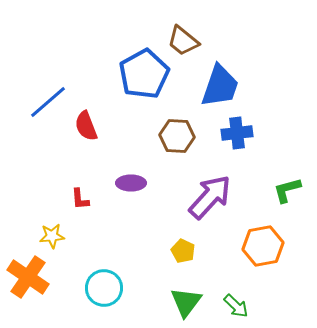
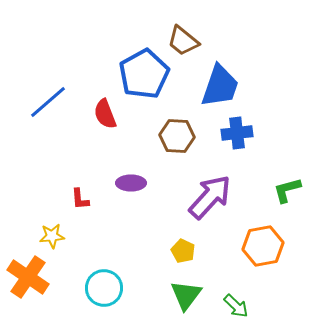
red semicircle: moved 19 px right, 12 px up
green triangle: moved 7 px up
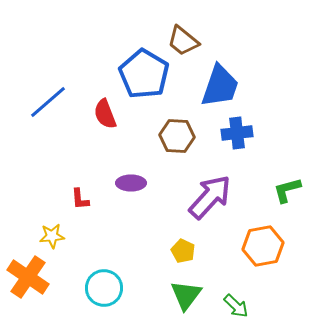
blue pentagon: rotated 12 degrees counterclockwise
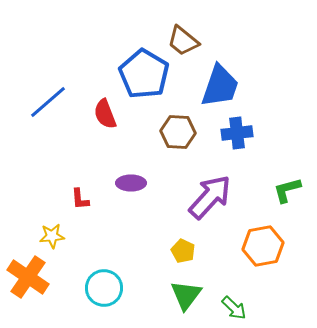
brown hexagon: moved 1 px right, 4 px up
green arrow: moved 2 px left, 2 px down
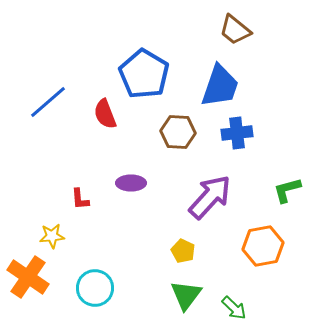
brown trapezoid: moved 52 px right, 11 px up
cyan circle: moved 9 px left
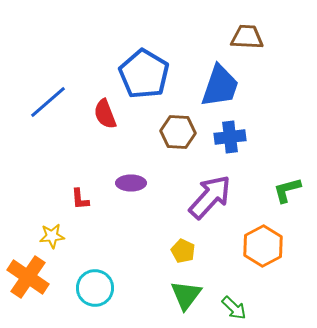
brown trapezoid: moved 12 px right, 7 px down; rotated 144 degrees clockwise
blue cross: moved 7 px left, 4 px down
orange hexagon: rotated 18 degrees counterclockwise
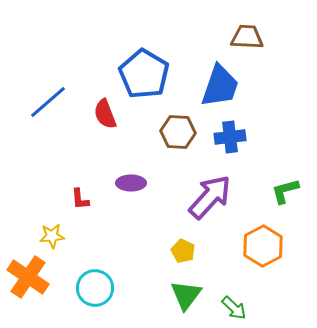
green L-shape: moved 2 px left, 1 px down
